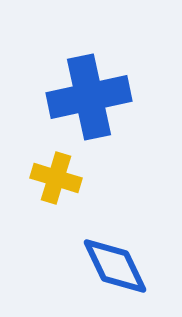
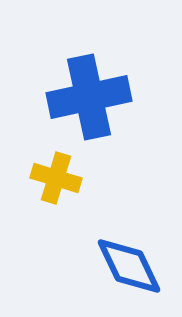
blue diamond: moved 14 px right
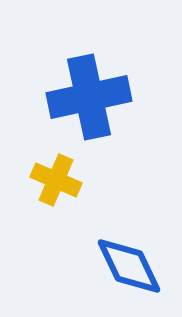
yellow cross: moved 2 px down; rotated 6 degrees clockwise
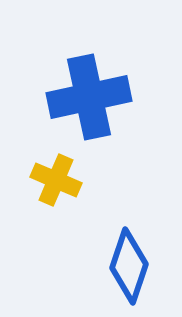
blue diamond: rotated 44 degrees clockwise
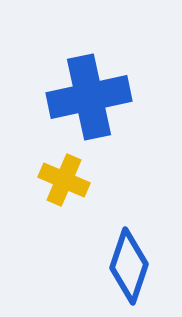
yellow cross: moved 8 px right
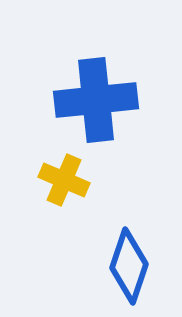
blue cross: moved 7 px right, 3 px down; rotated 6 degrees clockwise
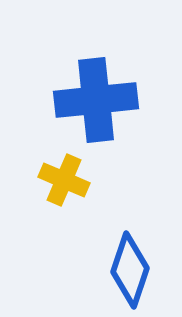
blue diamond: moved 1 px right, 4 px down
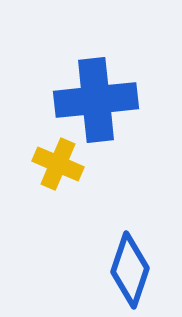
yellow cross: moved 6 px left, 16 px up
